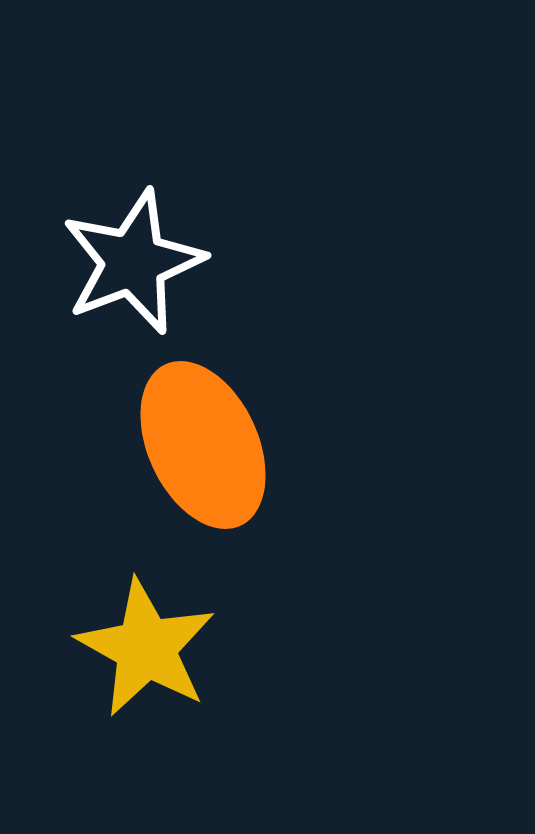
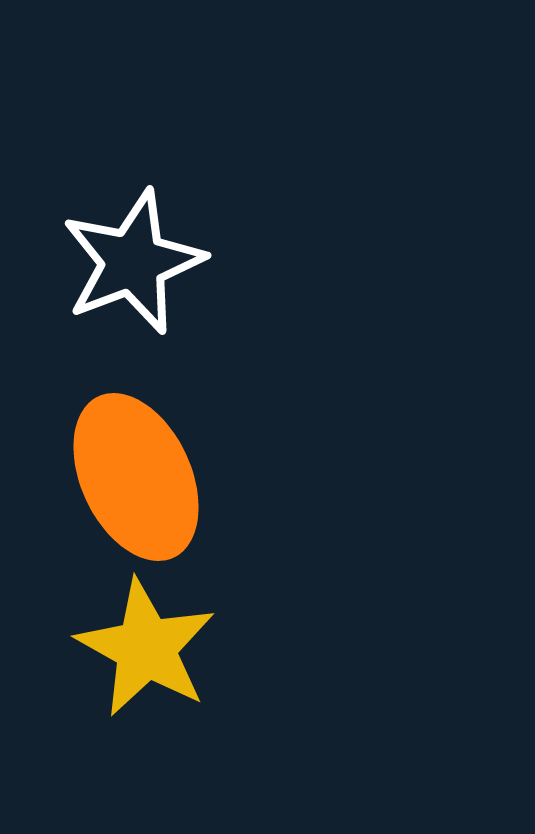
orange ellipse: moved 67 px left, 32 px down
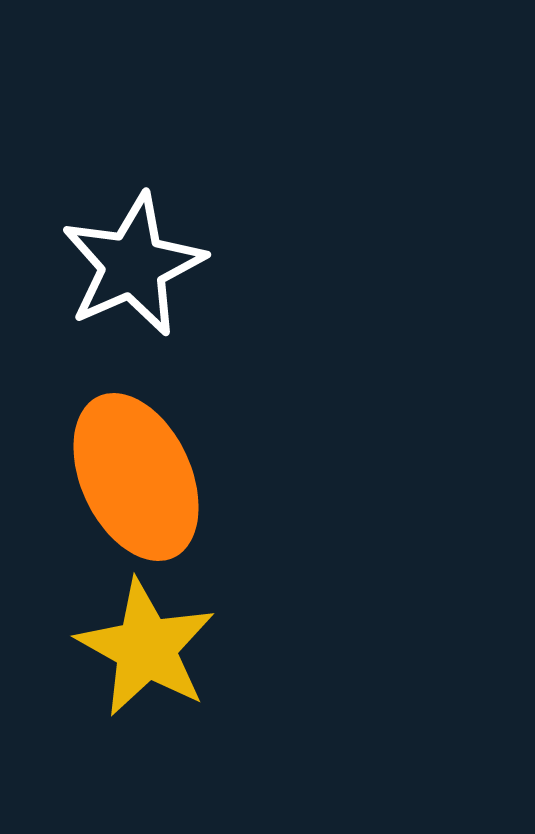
white star: moved 3 px down; rotated 3 degrees counterclockwise
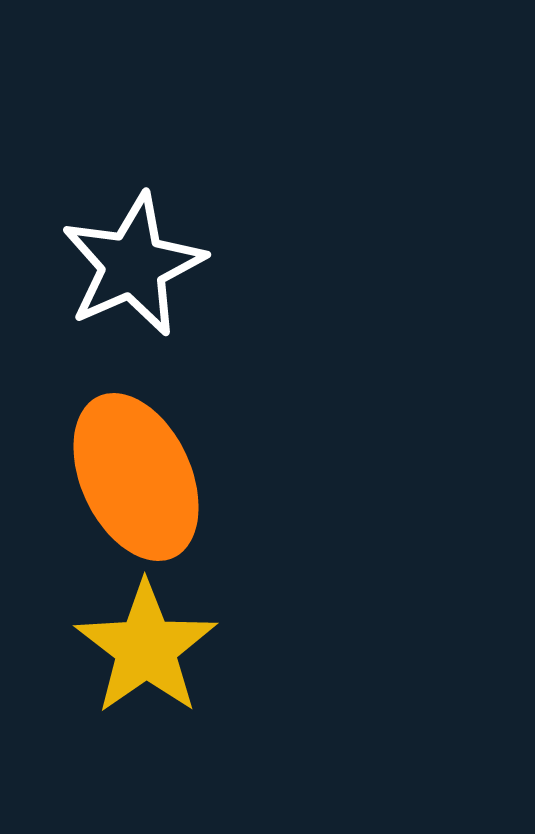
yellow star: rotated 8 degrees clockwise
